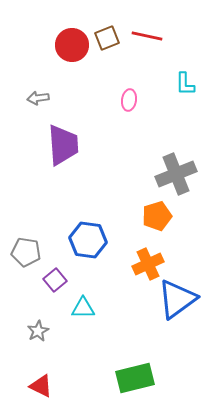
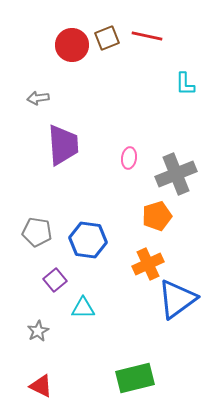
pink ellipse: moved 58 px down
gray pentagon: moved 11 px right, 20 px up
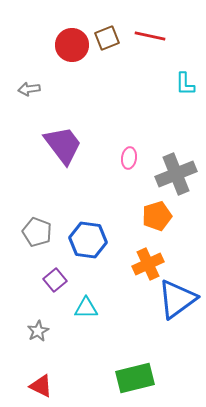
red line: moved 3 px right
gray arrow: moved 9 px left, 9 px up
purple trapezoid: rotated 33 degrees counterclockwise
gray pentagon: rotated 12 degrees clockwise
cyan triangle: moved 3 px right
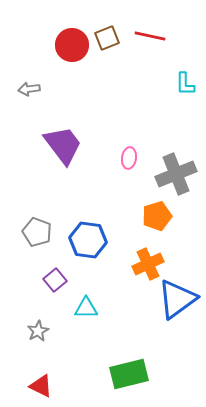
green rectangle: moved 6 px left, 4 px up
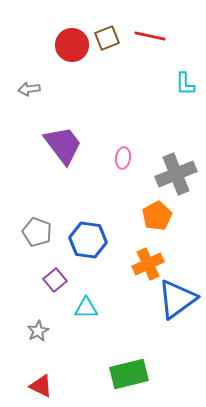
pink ellipse: moved 6 px left
orange pentagon: rotated 12 degrees counterclockwise
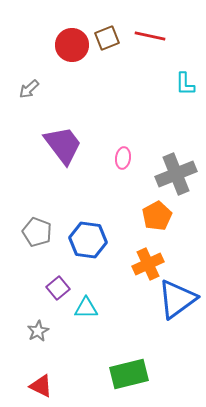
gray arrow: rotated 35 degrees counterclockwise
purple square: moved 3 px right, 8 px down
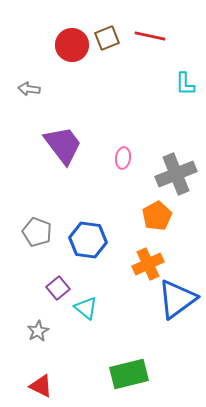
gray arrow: rotated 50 degrees clockwise
cyan triangle: rotated 40 degrees clockwise
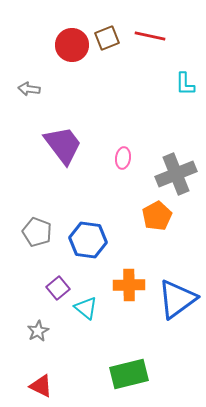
orange cross: moved 19 px left, 21 px down; rotated 24 degrees clockwise
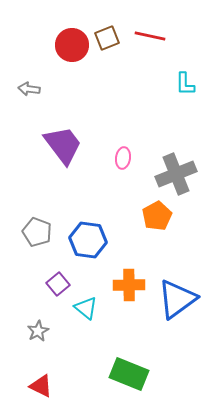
purple square: moved 4 px up
green rectangle: rotated 36 degrees clockwise
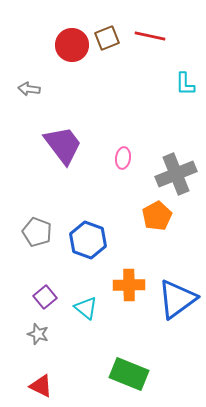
blue hexagon: rotated 12 degrees clockwise
purple square: moved 13 px left, 13 px down
gray star: moved 3 px down; rotated 25 degrees counterclockwise
